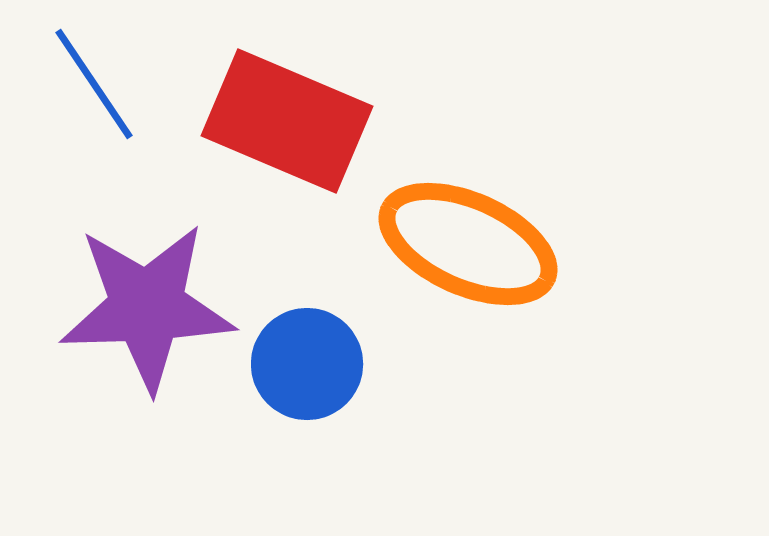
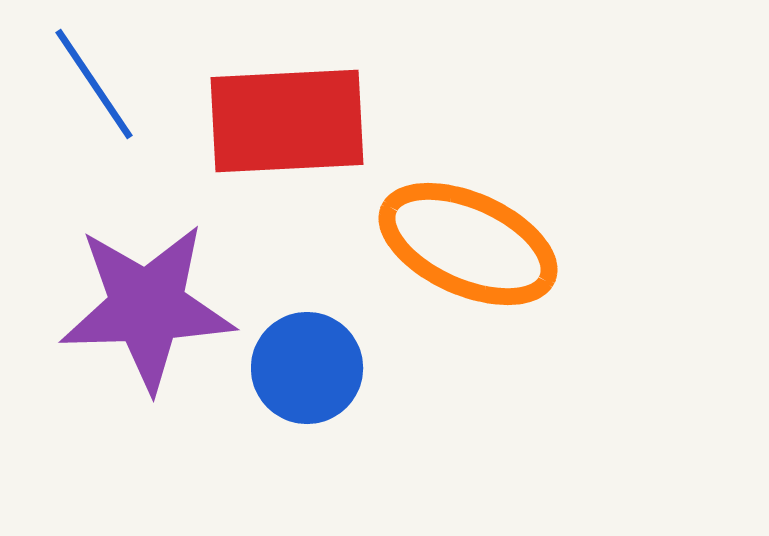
red rectangle: rotated 26 degrees counterclockwise
blue circle: moved 4 px down
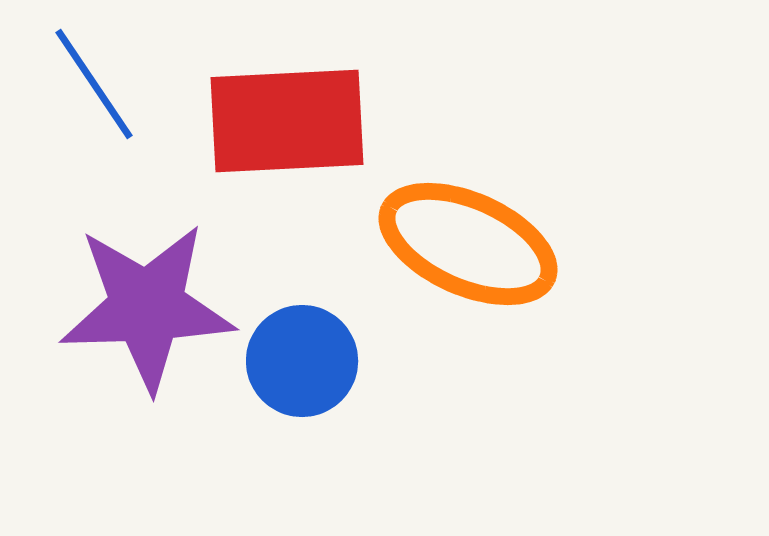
blue circle: moved 5 px left, 7 px up
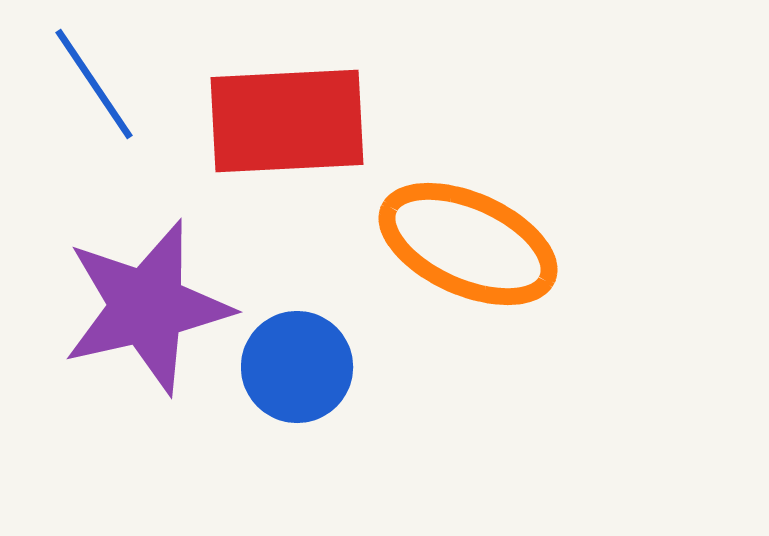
purple star: rotated 11 degrees counterclockwise
blue circle: moved 5 px left, 6 px down
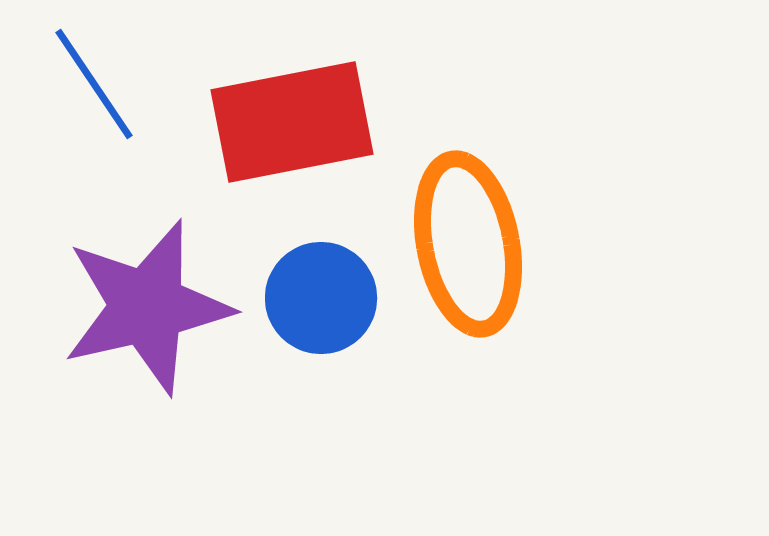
red rectangle: moved 5 px right, 1 px down; rotated 8 degrees counterclockwise
orange ellipse: rotated 55 degrees clockwise
blue circle: moved 24 px right, 69 px up
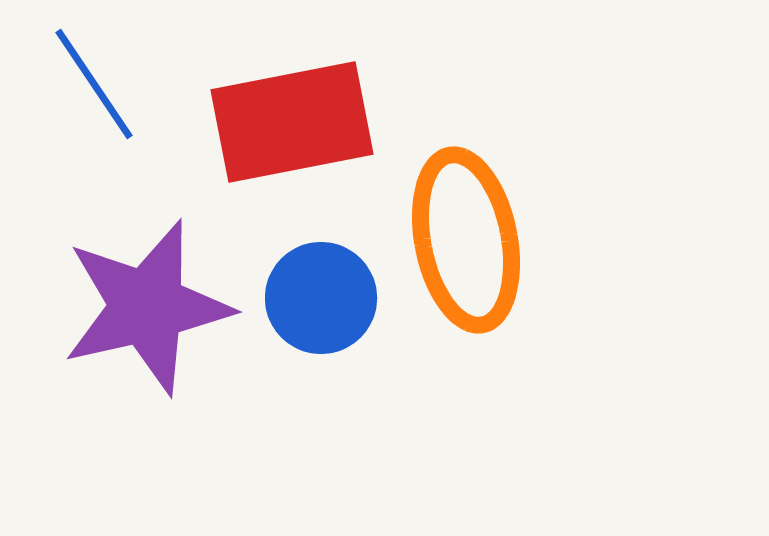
orange ellipse: moved 2 px left, 4 px up
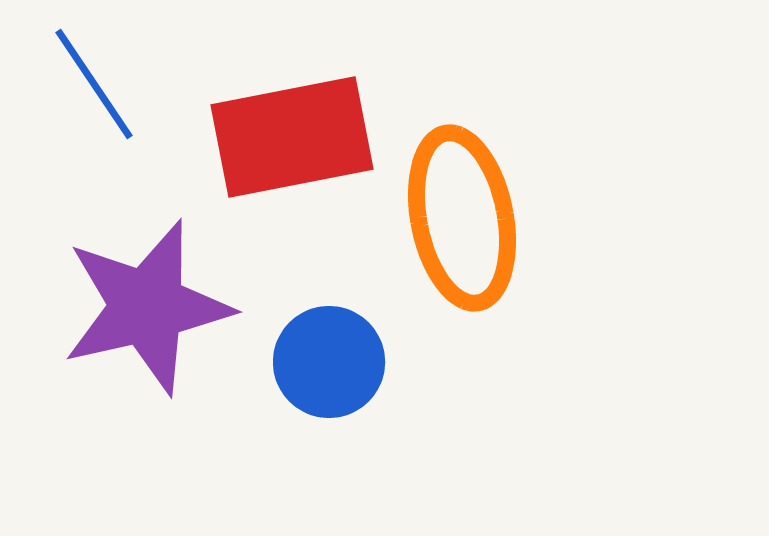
red rectangle: moved 15 px down
orange ellipse: moved 4 px left, 22 px up
blue circle: moved 8 px right, 64 px down
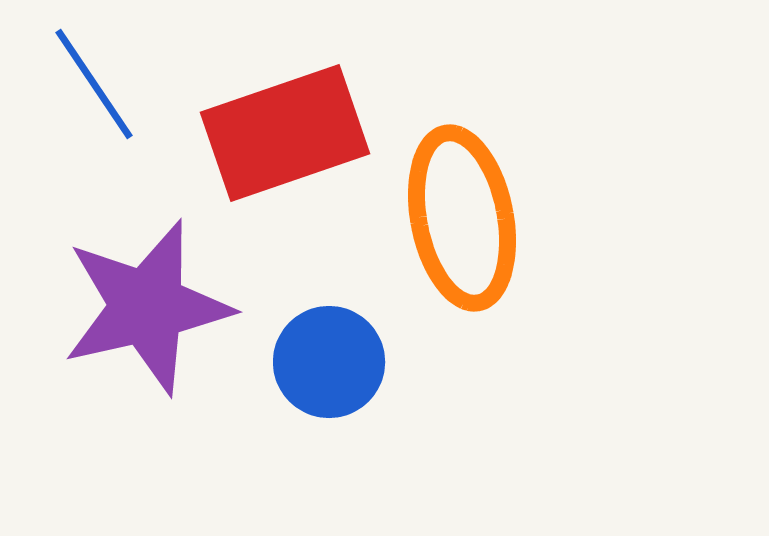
red rectangle: moved 7 px left, 4 px up; rotated 8 degrees counterclockwise
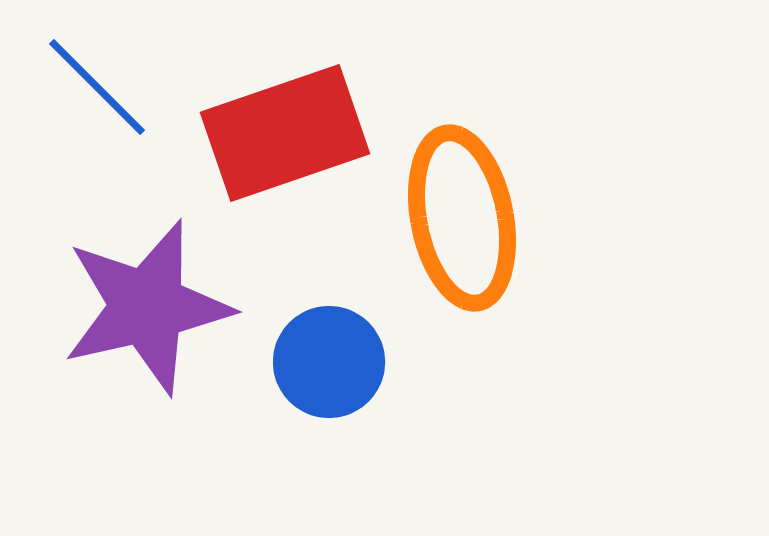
blue line: moved 3 px right, 3 px down; rotated 11 degrees counterclockwise
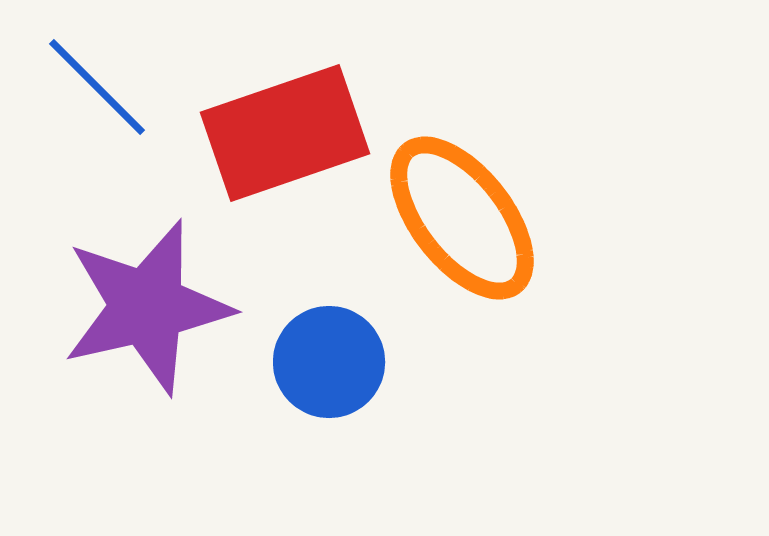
orange ellipse: rotated 27 degrees counterclockwise
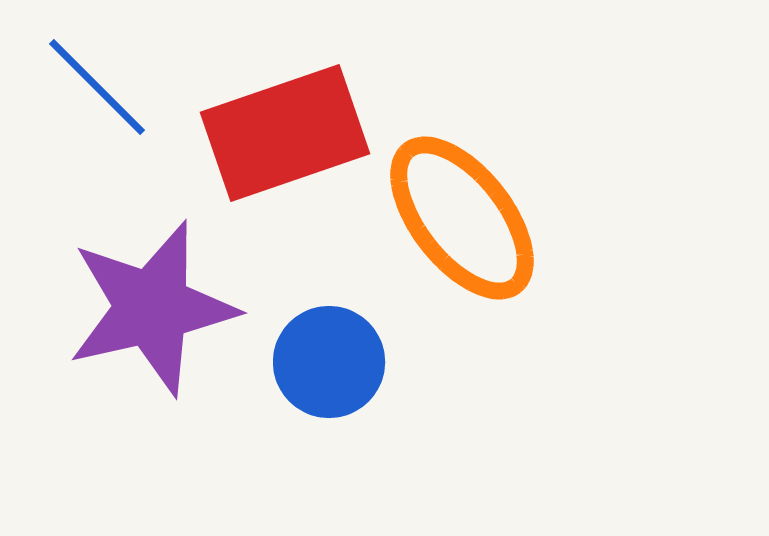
purple star: moved 5 px right, 1 px down
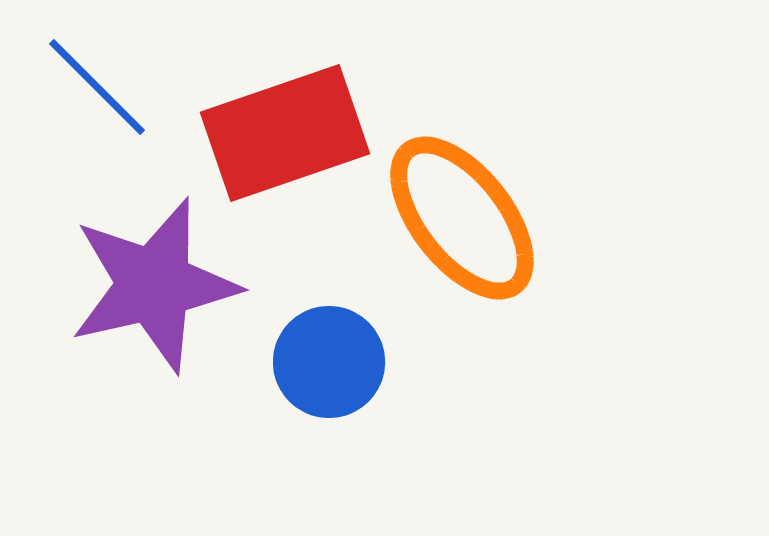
purple star: moved 2 px right, 23 px up
